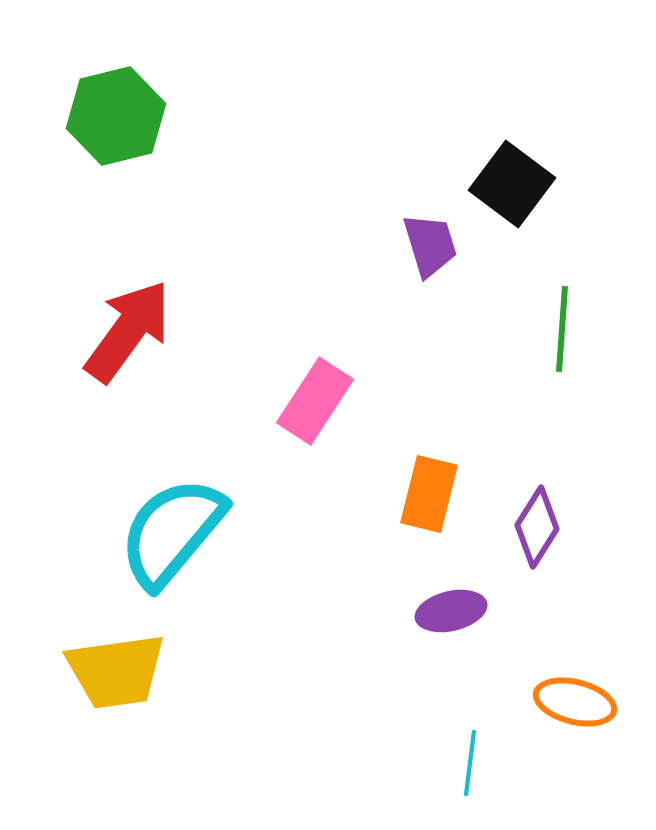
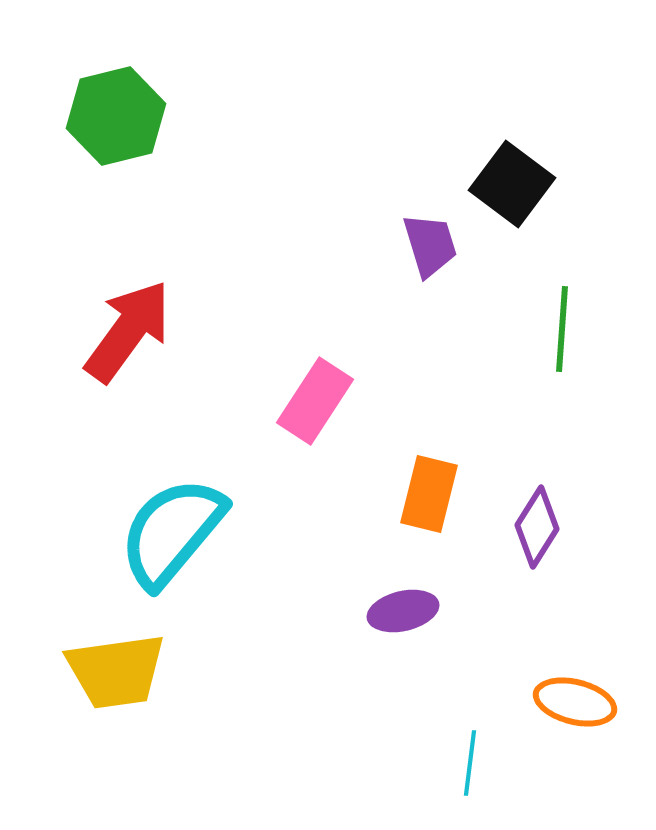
purple ellipse: moved 48 px left
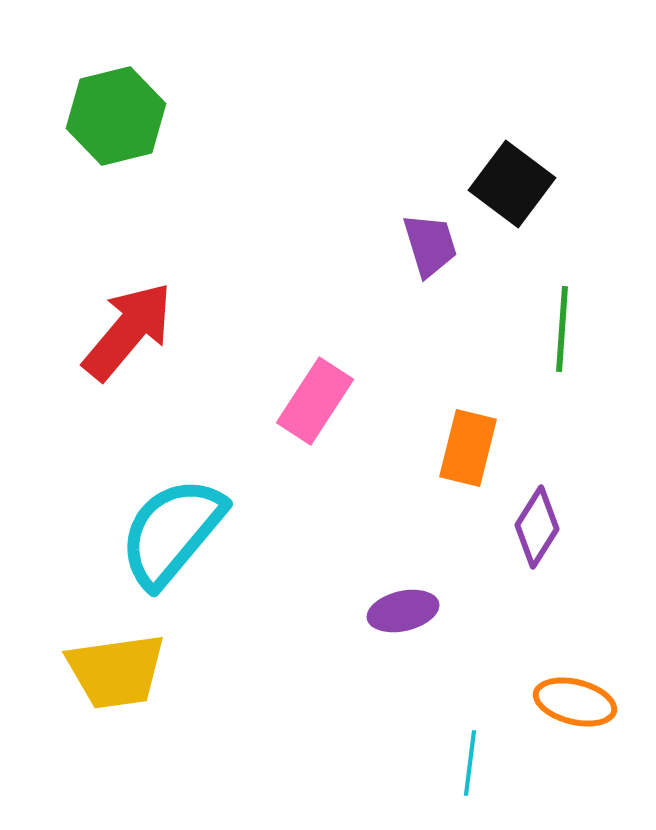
red arrow: rotated 4 degrees clockwise
orange rectangle: moved 39 px right, 46 px up
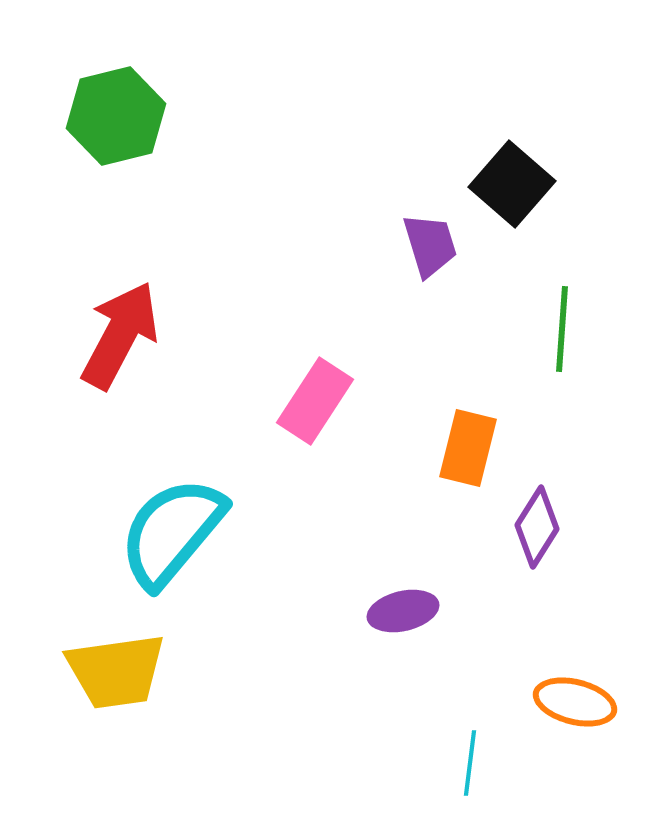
black square: rotated 4 degrees clockwise
red arrow: moved 8 px left, 4 px down; rotated 12 degrees counterclockwise
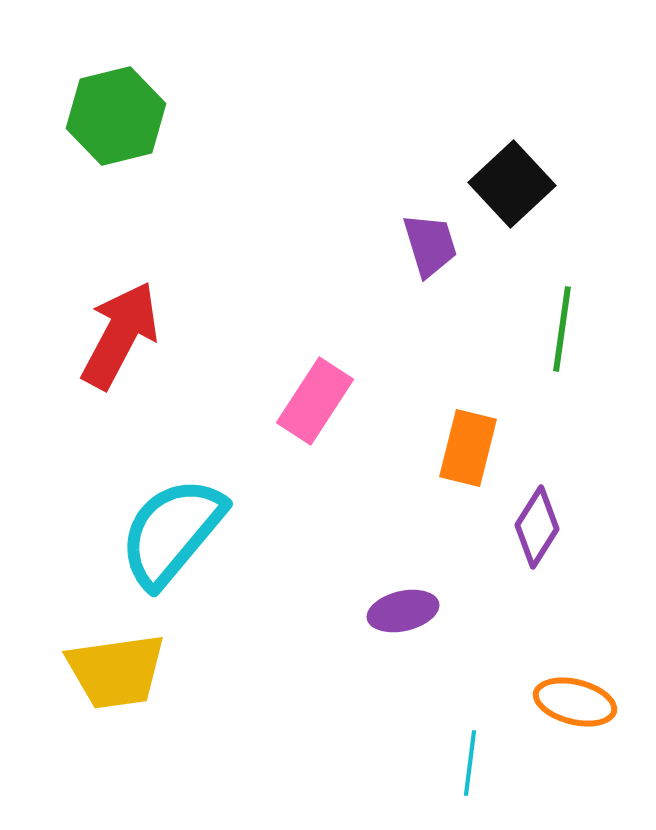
black square: rotated 6 degrees clockwise
green line: rotated 4 degrees clockwise
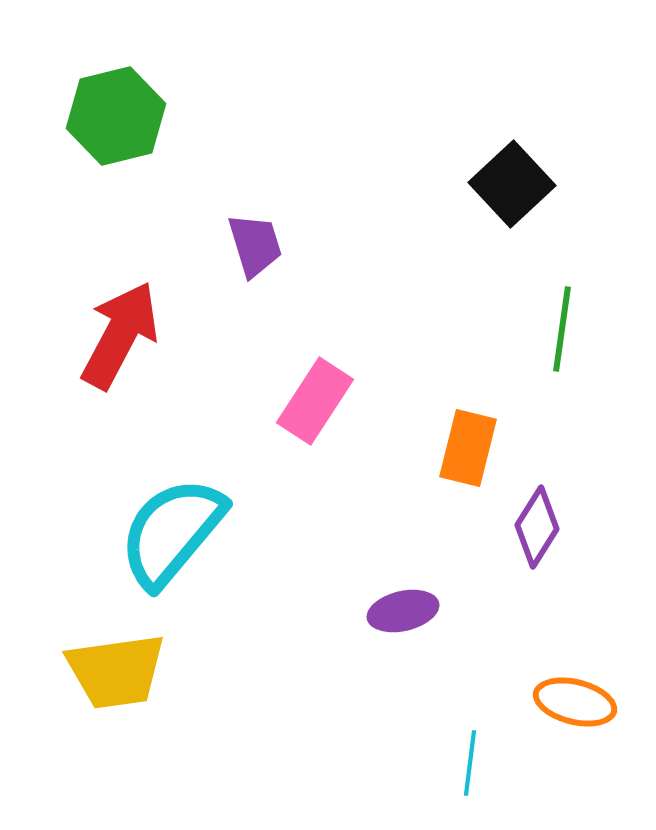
purple trapezoid: moved 175 px left
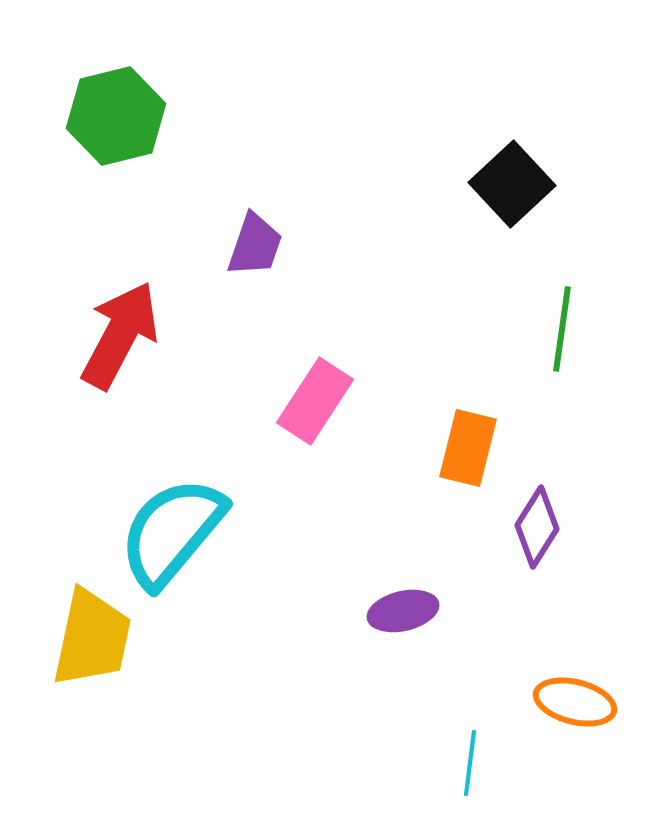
purple trapezoid: rotated 36 degrees clockwise
yellow trapezoid: moved 24 px left, 33 px up; rotated 70 degrees counterclockwise
